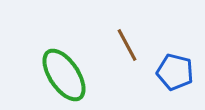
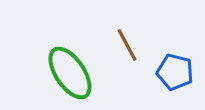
green ellipse: moved 6 px right, 2 px up
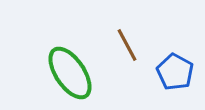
blue pentagon: rotated 15 degrees clockwise
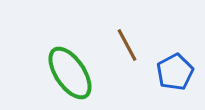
blue pentagon: rotated 15 degrees clockwise
